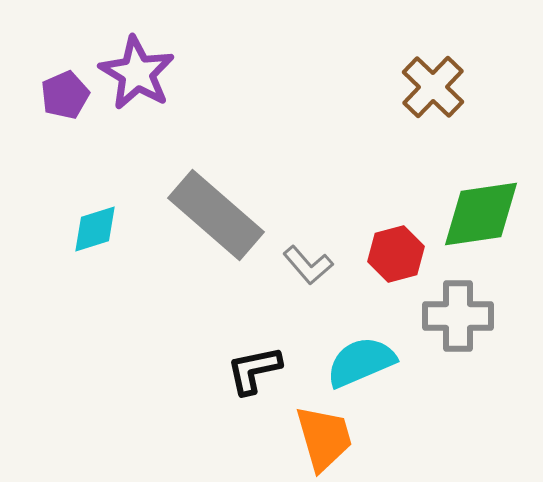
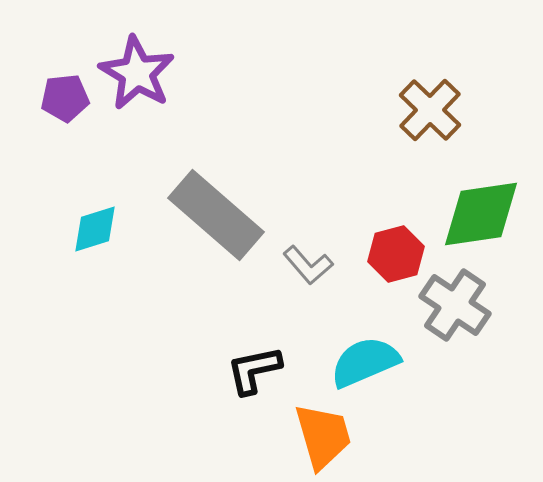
brown cross: moved 3 px left, 23 px down
purple pentagon: moved 3 px down; rotated 18 degrees clockwise
gray cross: moved 3 px left, 11 px up; rotated 34 degrees clockwise
cyan semicircle: moved 4 px right
orange trapezoid: moved 1 px left, 2 px up
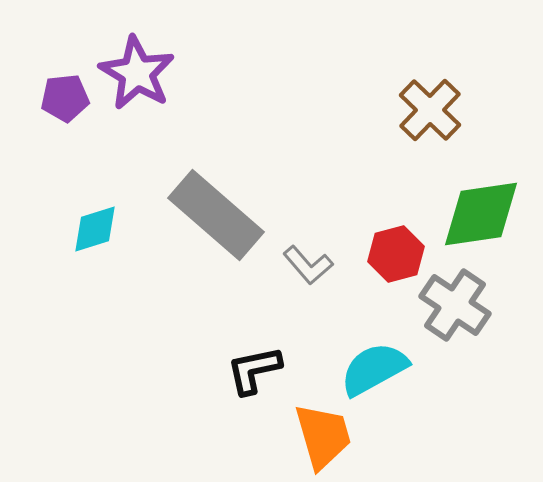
cyan semicircle: moved 9 px right, 7 px down; rotated 6 degrees counterclockwise
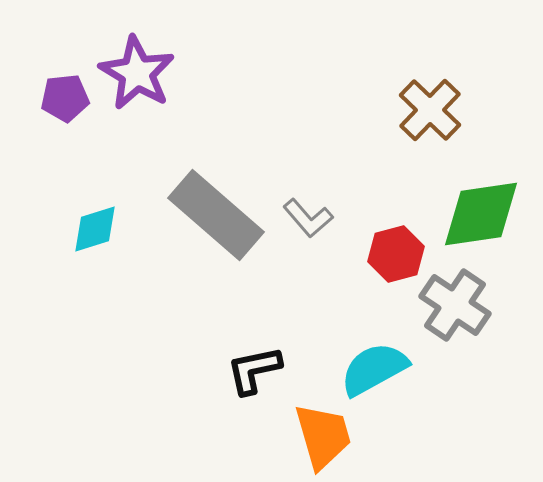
gray L-shape: moved 47 px up
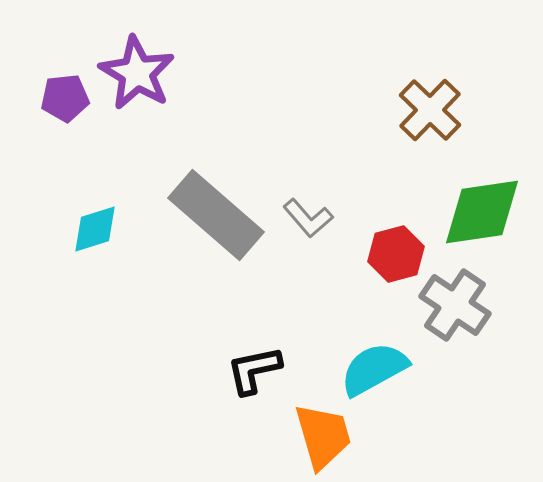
green diamond: moved 1 px right, 2 px up
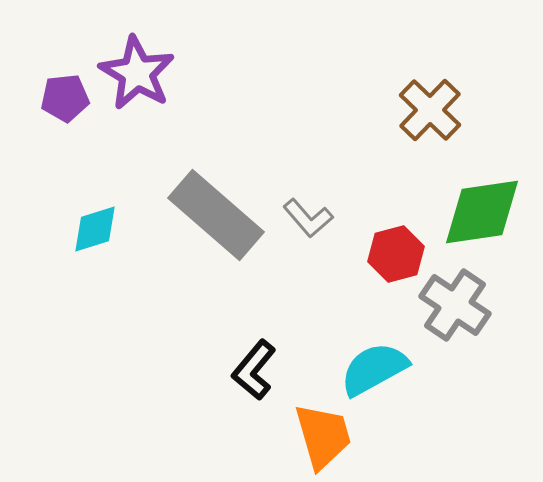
black L-shape: rotated 38 degrees counterclockwise
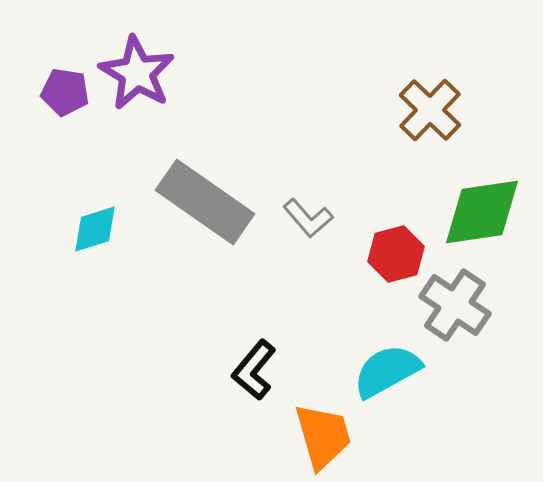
purple pentagon: moved 6 px up; rotated 15 degrees clockwise
gray rectangle: moved 11 px left, 13 px up; rotated 6 degrees counterclockwise
cyan semicircle: moved 13 px right, 2 px down
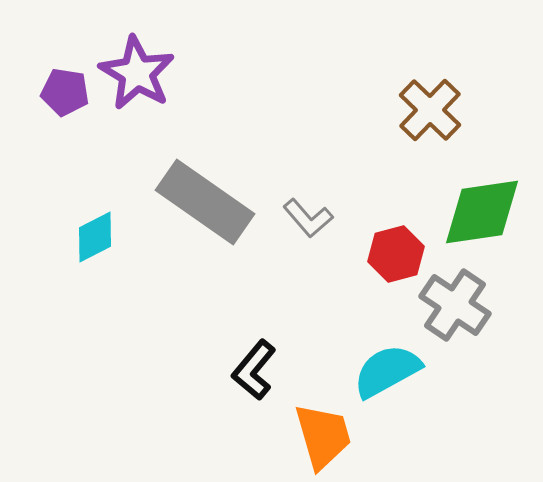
cyan diamond: moved 8 px down; rotated 10 degrees counterclockwise
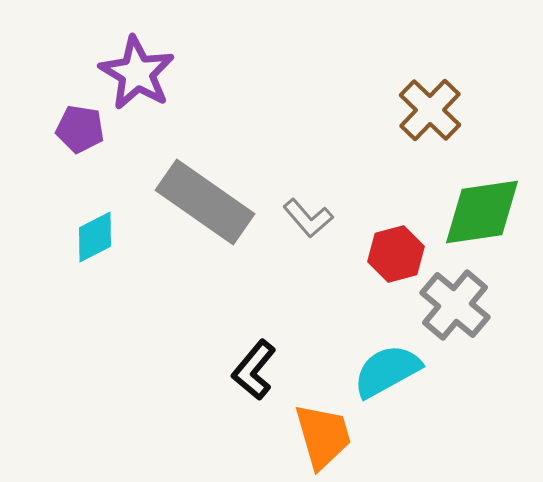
purple pentagon: moved 15 px right, 37 px down
gray cross: rotated 6 degrees clockwise
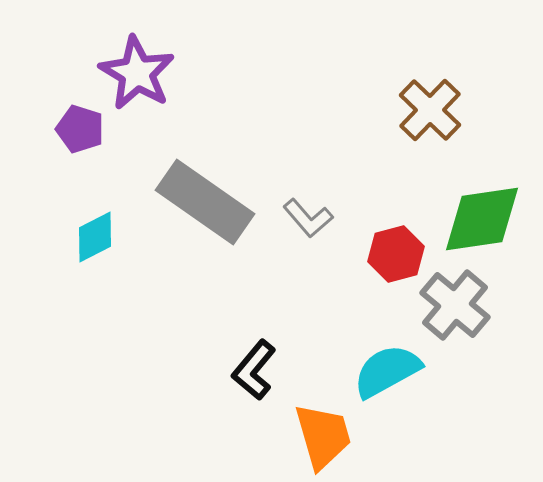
purple pentagon: rotated 9 degrees clockwise
green diamond: moved 7 px down
